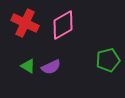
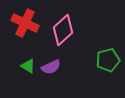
pink diamond: moved 5 px down; rotated 12 degrees counterclockwise
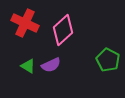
green pentagon: rotated 30 degrees counterclockwise
purple semicircle: moved 2 px up
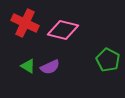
pink diamond: rotated 56 degrees clockwise
purple semicircle: moved 1 px left, 2 px down
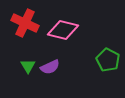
green triangle: rotated 28 degrees clockwise
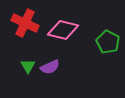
green pentagon: moved 18 px up
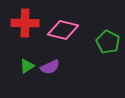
red cross: rotated 24 degrees counterclockwise
green triangle: moved 1 px left; rotated 28 degrees clockwise
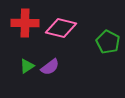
pink diamond: moved 2 px left, 2 px up
purple semicircle: rotated 12 degrees counterclockwise
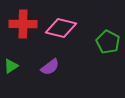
red cross: moved 2 px left, 1 px down
green triangle: moved 16 px left
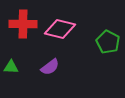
pink diamond: moved 1 px left, 1 px down
green triangle: moved 1 px down; rotated 35 degrees clockwise
